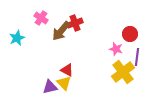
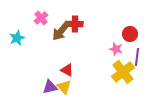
pink cross: rotated 16 degrees clockwise
red cross: moved 1 px down; rotated 21 degrees clockwise
yellow triangle: moved 4 px down
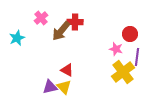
red cross: moved 2 px up
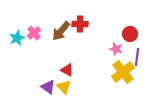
pink cross: moved 7 px left, 15 px down
red cross: moved 5 px right, 2 px down
purple triangle: moved 2 px left; rotated 49 degrees clockwise
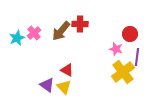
purple triangle: moved 1 px left, 2 px up
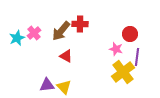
red triangle: moved 1 px left, 14 px up
purple triangle: rotated 42 degrees counterclockwise
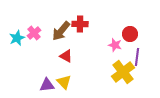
pink star: moved 1 px left, 4 px up
yellow triangle: moved 5 px up
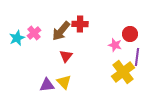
red triangle: rotated 40 degrees clockwise
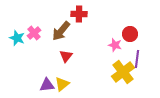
red cross: moved 1 px left, 10 px up
cyan star: rotated 28 degrees counterclockwise
purple line: moved 2 px down
yellow triangle: moved 2 px left, 2 px down; rotated 35 degrees clockwise
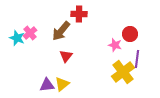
pink cross: moved 4 px left
